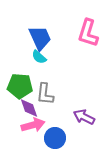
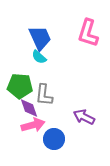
gray L-shape: moved 1 px left, 1 px down
blue circle: moved 1 px left, 1 px down
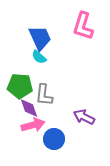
pink L-shape: moved 5 px left, 7 px up
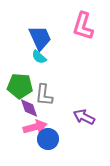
pink arrow: moved 2 px right, 2 px down
blue circle: moved 6 px left
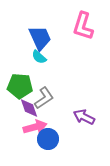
gray L-shape: moved 3 px down; rotated 130 degrees counterclockwise
